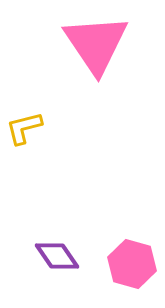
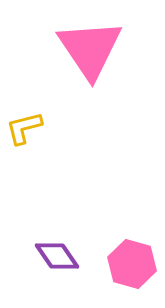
pink triangle: moved 6 px left, 5 px down
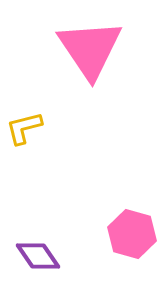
purple diamond: moved 19 px left
pink hexagon: moved 30 px up
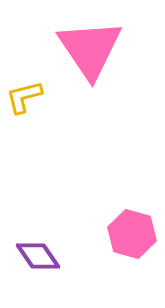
yellow L-shape: moved 31 px up
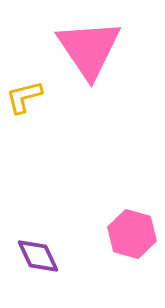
pink triangle: moved 1 px left
purple diamond: rotated 9 degrees clockwise
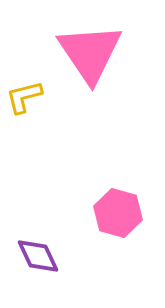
pink triangle: moved 1 px right, 4 px down
pink hexagon: moved 14 px left, 21 px up
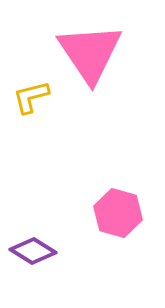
yellow L-shape: moved 7 px right
purple diamond: moved 5 px left, 5 px up; rotated 33 degrees counterclockwise
